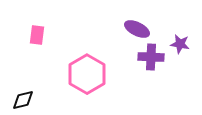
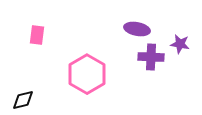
purple ellipse: rotated 15 degrees counterclockwise
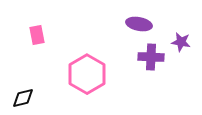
purple ellipse: moved 2 px right, 5 px up
pink rectangle: rotated 18 degrees counterclockwise
purple star: moved 1 px right, 2 px up
black diamond: moved 2 px up
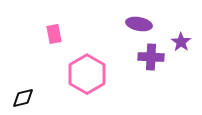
pink rectangle: moved 17 px right, 1 px up
purple star: rotated 24 degrees clockwise
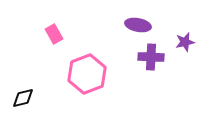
purple ellipse: moved 1 px left, 1 px down
pink rectangle: rotated 18 degrees counterclockwise
purple star: moved 4 px right; rotated 24 degrees clockwise
pink hexagon: rotated 9 degrees clockwise
